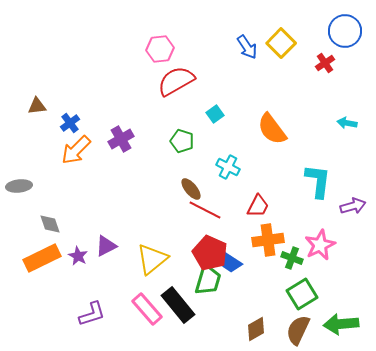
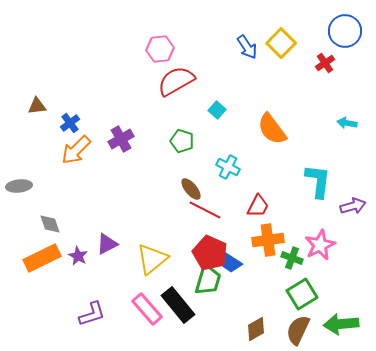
cyan square: moved 2 px right, 4 px up; rotated 12 degrees counterclockwise
purple triangle: moved 1 px right, 2 px up
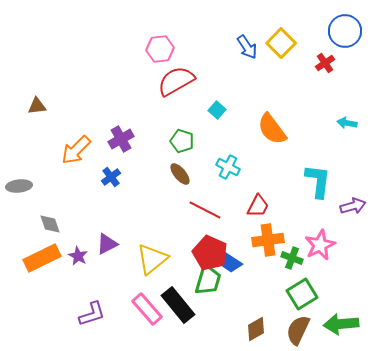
blue cross: moved 41 px right, 54 px down
brown ellipse: moved 11 px left, 15 px up
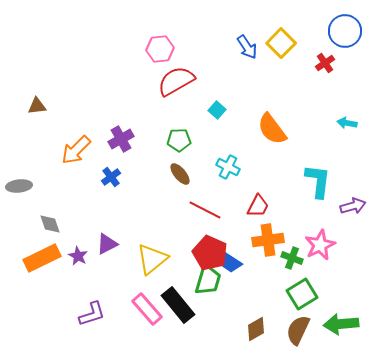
green pentagon: moved 3 px left, 1 px up; rotated 20 degrees counterclockwise
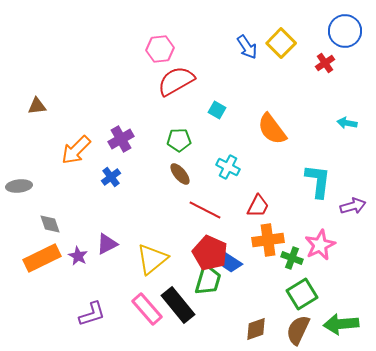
cyan square: rotated 12 degrees counterclockwise
brown diamond: rotated 10 degrees clockwise
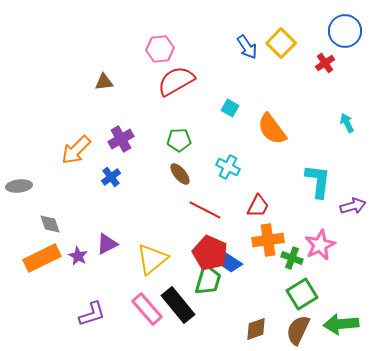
brown triangle: moved 67 px right, 24 px up
cyan square: moved 13 px right, 2 px up
cyan arrow: rotated 54 degrees clockwise
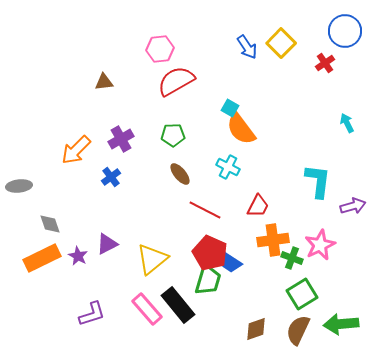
orange semicircle: moved 31 px left
green pentagon: moved 6 px left, 5 px up
orange cross: moved 5 px right
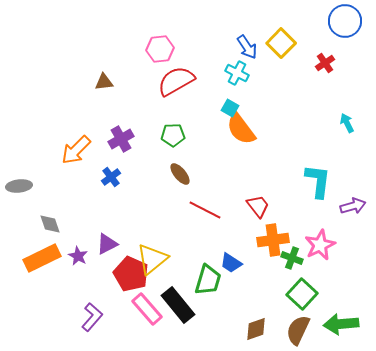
blue circle: moved 10 px up
cyan cross: moved 9 px right, 94 px up
red trapezoid: rotated 65 degrees counterclockwise
red pentagon: moved 79 px left, 21 px down
green square: rotated 16 degrees counterclockwise
purple L-shape: moved 3 px down; rotated 32 degrees counterclockwise
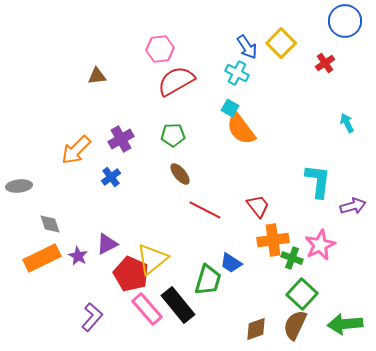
brown triangle: moved 7 px left, 6 px up
green arrow: moved 4 px right
brown semicircle: moved 3 px left, 5 px up
